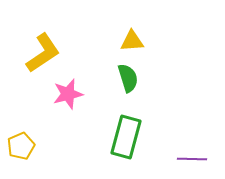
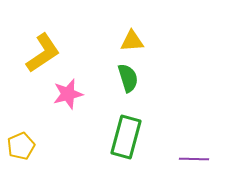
purple line: moved 2 px right
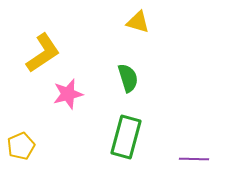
yellow triangle: moved 6 px right, 19 px up; rotated 20 degrees clockwise
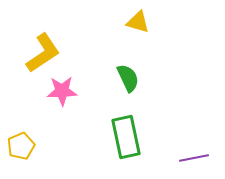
green semicircle: rotated 8 degrees counterclockwise
pink star: moved 6 px left, 3 px up; rotated 12 degrees clockwise
green rectangle: rotated 27 degrees counterclockwise
purple line: moved 1 px up; rotated 12 degrees counterclockwise
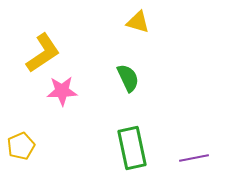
green rectangle: moved 6 px right, 11 px down
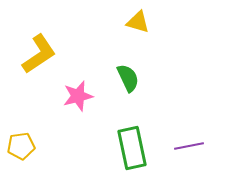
yellow L-shape: moved 4 px left, 1 px down
pink star: moved 16 px right, 5 px down; rotated 12 degrees counterclockwise
yellow pentagon: rotated 16 degrees clockwise
purple line: moved 5 px left, 12 px up
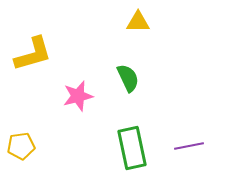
yellow triangle: rotated 15 degrees counterclockwise
yellow L-shape: moved 6 px left; rotated 18 degrees clockwise
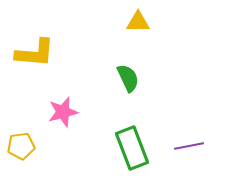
yellow L-shape: moved 2 px right, 1 px up; rotated 21 degrees clockwise
pink star: moved 15 px left, 16 px down
green rectangle: rotated 9 degrees counterclockwise
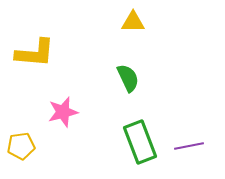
yellow triangle: moved 5 px left
green rectangle: moved 8 px right, 6 px up
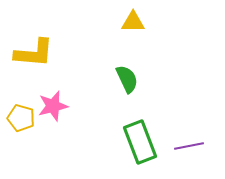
yellow L-shape: moved 1 px left
green semicircle: moved 1 px left, 1 px down
pink star: moved 10 px left, 6 px up
yellow pentagon: moved 28 px up; rotated 24 degrees clockwise
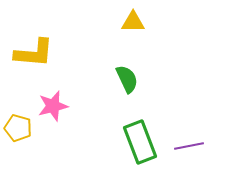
yellow pentagon: moved 3 px left, 10 px down
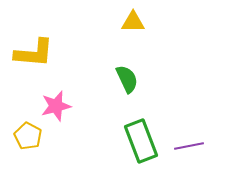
pink star: moved 3 px right
yellow pentagon: moved 10 px right, 8 px down; rotated 12 degrees clockwise
green rectangle: moved 1 px right, 1 px up
